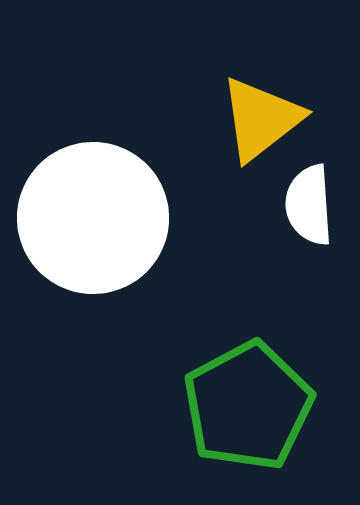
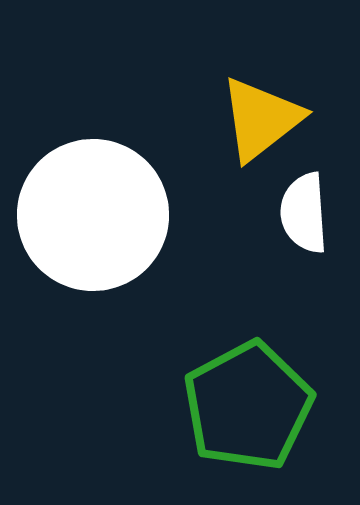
white semicircle: moved 5 px left, 8 px down
white circle: moved 3 px up
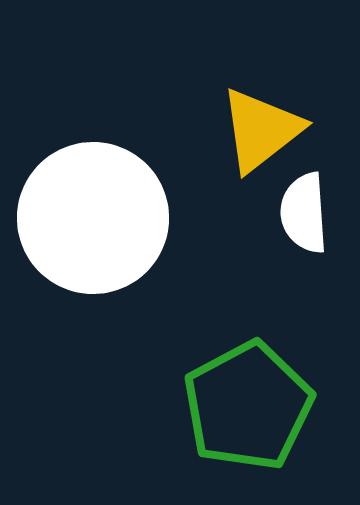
yellow triangle: moved 11 px down
white circle: moved 3 px down
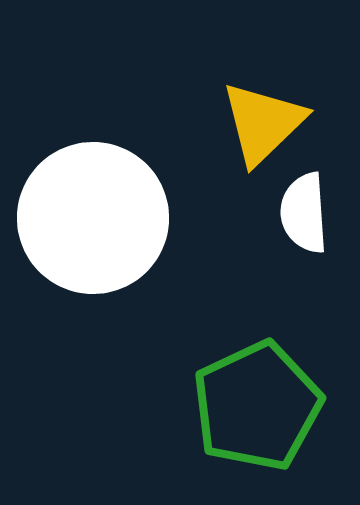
yellow triangle: moved 2 px right, 7 px up; rotated 6 degrees counterclockwise
green pentagon: moved 9 px right; rotated 3 degrees clockwise
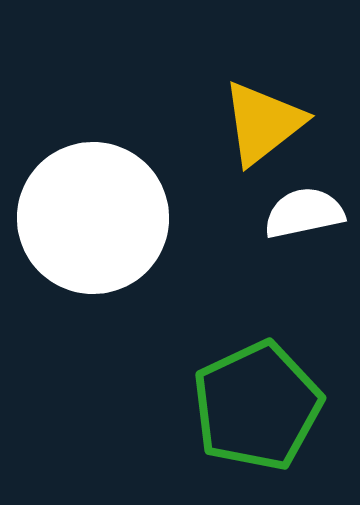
yellow triangle: rotated 6 degrees clockwise
white semicircle: rotated 82 degrees clockwise
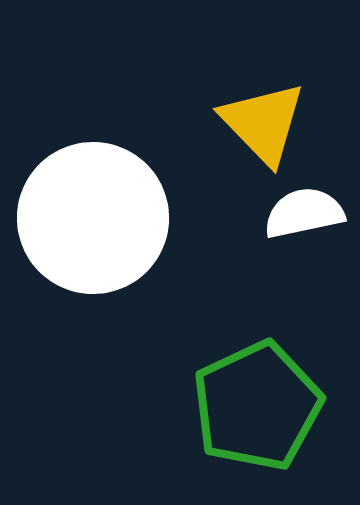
yellow triangle: rotated 36 degrees counterclockwise
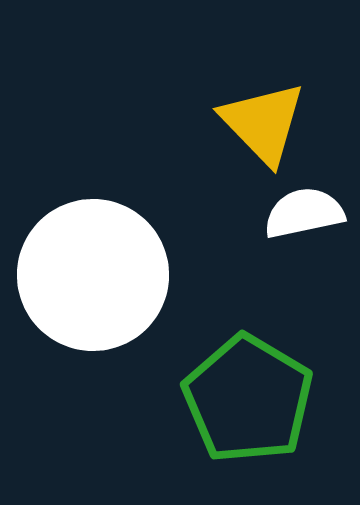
white circle: moved 57 px down
green pentagon: moved 9 px left, 7 px up; rotated 16 degrees counterclockwise
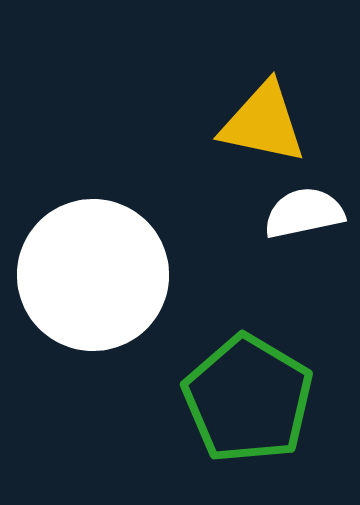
yellow triangle: rotated 34 degrees counterclockwise
